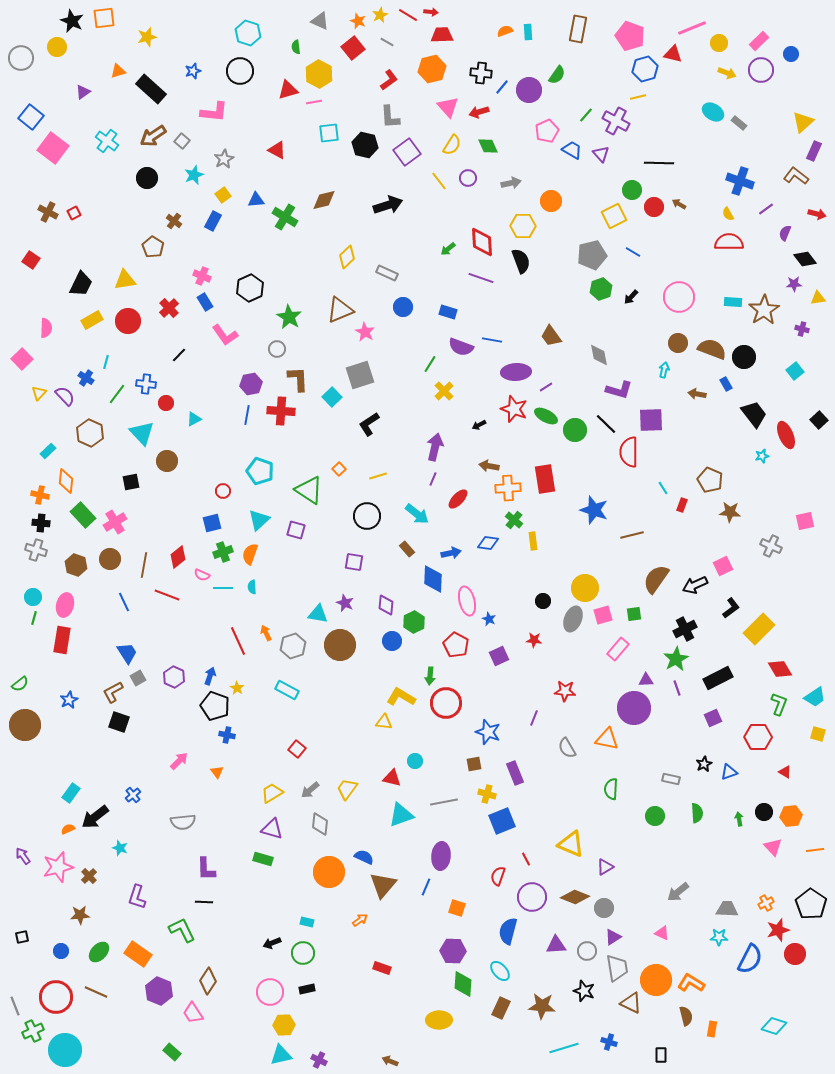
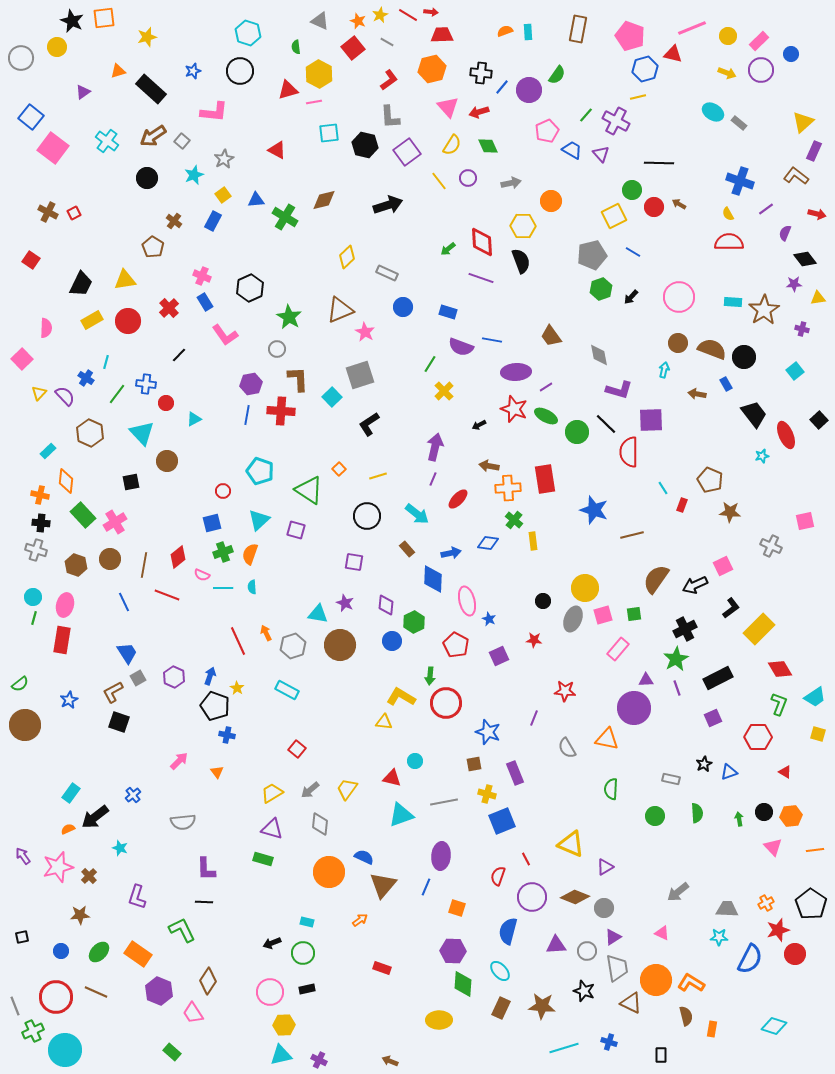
yellow circle at (719, 43): moved 9 px right, 7 px up
green circle at (575, 430): moved 2 px right, 2 px down
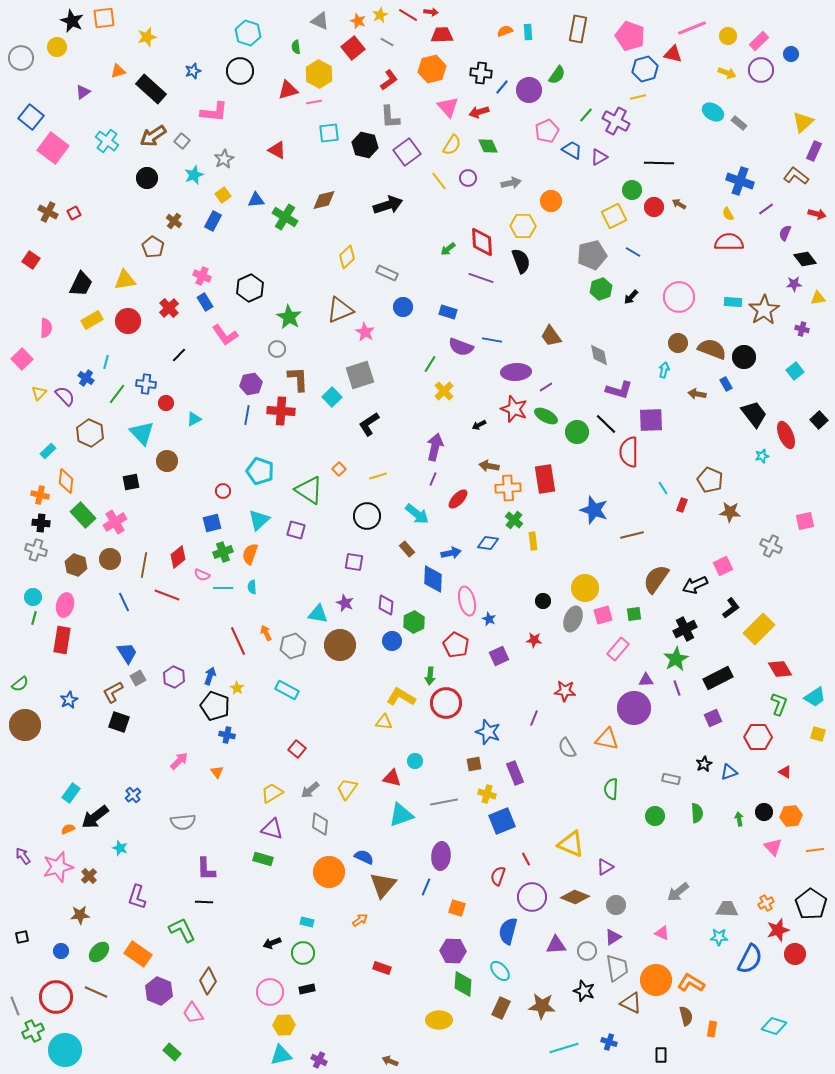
purple triangle at (601, 154): moved 2 px left, 3 px down; rotated 42 degrees clockwise
gray circle at (604, 908): moved 12 px right, 3 px up
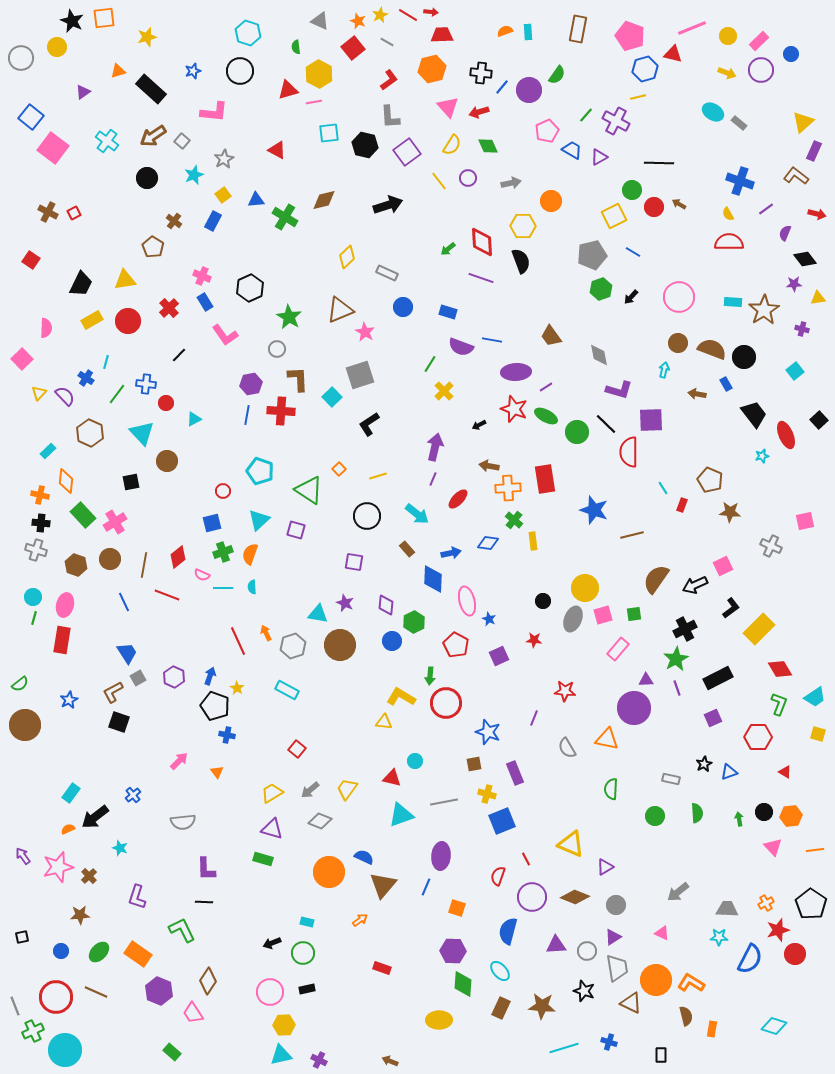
gray diamond at (320, 824): moved 3 px up; rotated 75 degrees counterclockwise
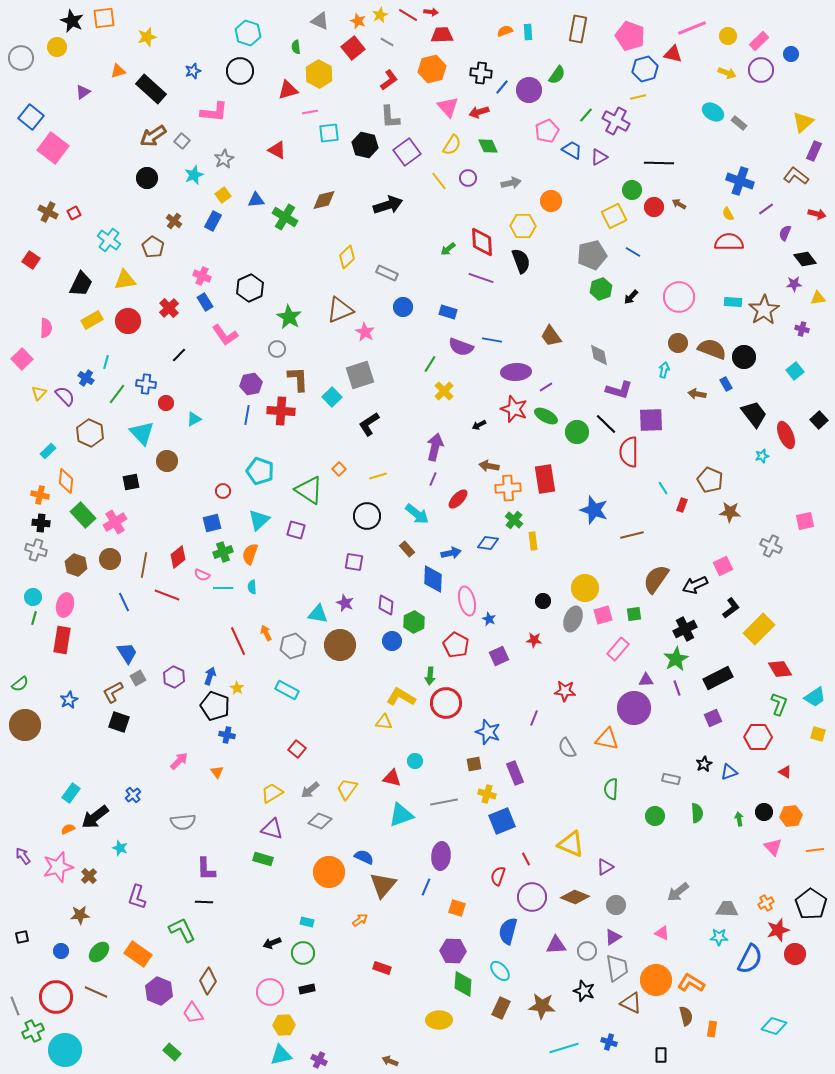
pink line at (314, 102): moved 4 px left, 10 px down
cyan cross at (107, 141): moved 2 px right, 99 px down
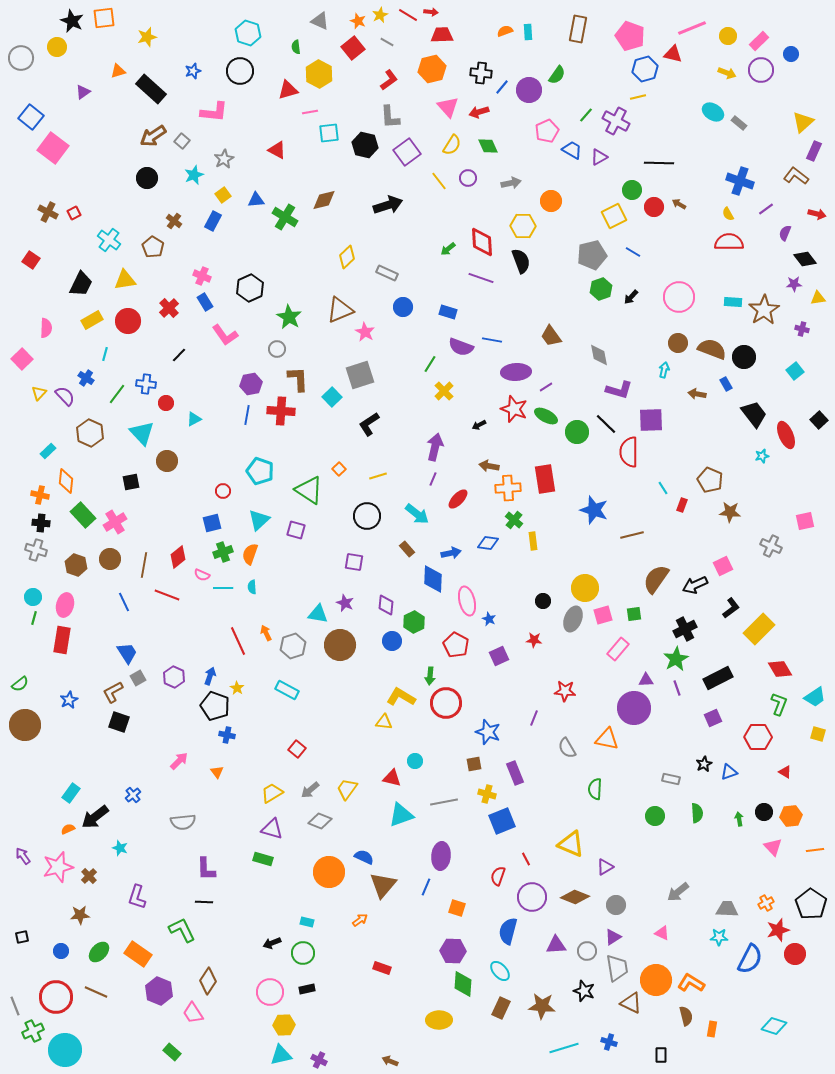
cyan line at (106, 362): moved 1 px left, 8 px up
green semicircle at (611, 789): moved 16 px left
